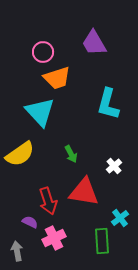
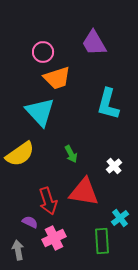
gray arrow: moved 1 px right, 1 px up
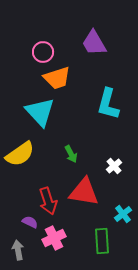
cyan cross: moved 3 px right, 4 px up
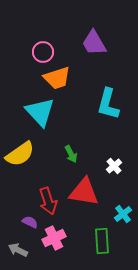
gray arrow: rotated 54 degrees counterclockwise
